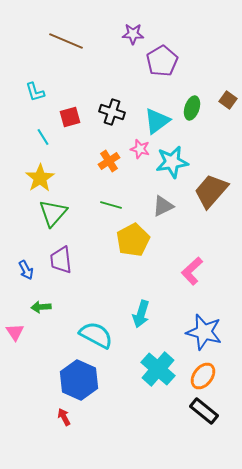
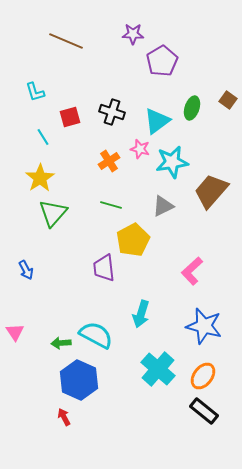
purple trapezoid: moved 43 px right, 8 px down
green arrow: moved 20 px right, 36 px down
blue star: moved 6 px up
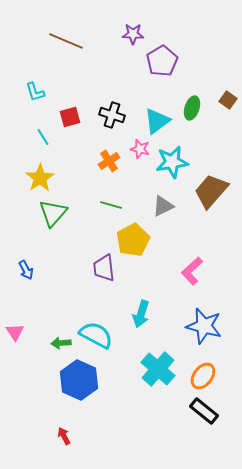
black cross: moved 3 px down
red arrow: moved 19 px down
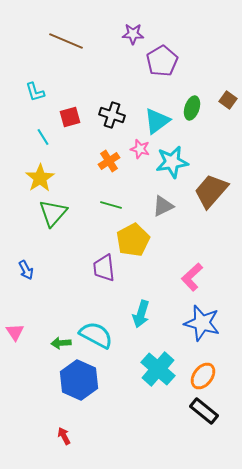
pink L-shape: moved 6 px down
blue star: moved 2 px left, 3 px up
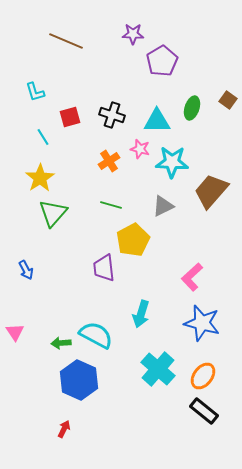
cyan triangle: rotated 36 degrees clockwise
cyan star: rotated 12 degrees clockwise
red arrow: moved 7 px up; rotated 54 degrees clockwise
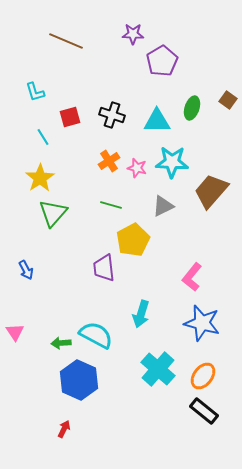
pink star: moved 3 px left, 19 px down
pink L-shape: rotated 8 degrees counterclockwise
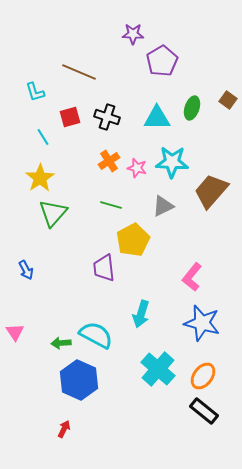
brown line: moved 13 px right, 31 px down
black cross: moved 5 px left, 2 px down
cyan triangle: moved 3 px up
